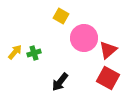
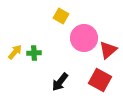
green cross: rotated 16 degrees clockwise
red square: moved 8 px left, 2 px down
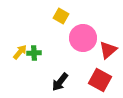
pink circle: moved 1 px left
yellow arrow: moved 5 px right
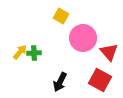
red triangle: moved 1 px right, 2 px down; rotated 30 degrees counterclockwise
black arrow: rotated 12 degrees counterclockwise
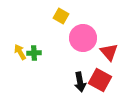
yellow arrow: rotated 70 degrees counterclockwise
black arrow: moved 20 px right; rotated 36 degrees counterclockwise
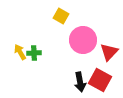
pink circle: moved 2 px down
red triangle: rotated 24 degrees clockwise
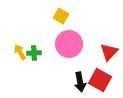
pink circle: moved 14 px left, 4 px down
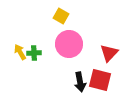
red triangle: moved 1 px down
red square: rotated 15 degrees counterclockwise
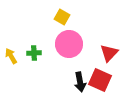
yellow square: moved 1 px right, 1 px down
yellow arrow: moved 9 px left, 4 px down
red square: rotated 10 degrees clockwise
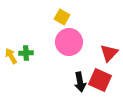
pink circle: moved 2 px up
green cross: moved 8 px left
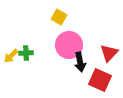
yellow square: moved 3 px left
pink circle: moved 3 px down
yellow arrow: rotated 105 degrees counterclockwise
black arrow: moved 20 px up
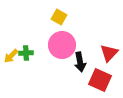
pink circle: moved 7 px left
